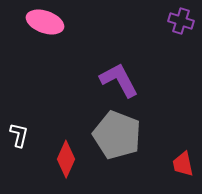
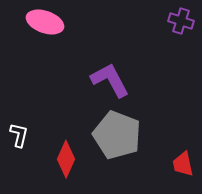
purple L-shape: moved 9 px left
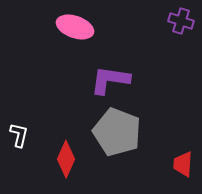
pink ellipse: moved 30 px right, 5 px down
purple L-shape: rotated 54 degrees counterclockwise
gray pentagon: moved 3 px up
red trapezoid: rotated 16 degrees clockwise
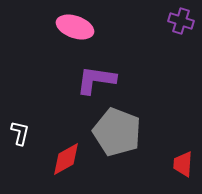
purple L-shape: moved 14 px left
white L-shape: moved 1 px right, 2 px up
red diamond: rotated 36 degrees clockwise
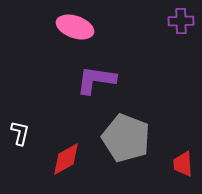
purple cross: rotated 20 degrees counterclockwise
gray pentagon: moved 9 px right, 6 px down
red trapezoid: rotated 8 degrees counterclockwise
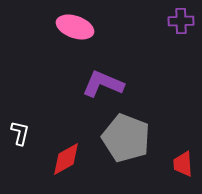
purple L-shape: moved 7 px right, 4 px down; rotated 15 degrees clockwise
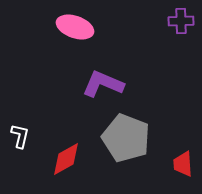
white L-shape: moved 3 px down
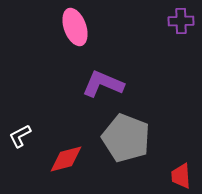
pink ellipse: rotated 51 degrees clockwise
white L-shape: rotated 130 degrees counterclockwise
red diamond: rotated 15 degrees clockwise
red trapezoid: moved 2 px left, 12 px down
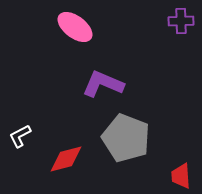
pink ellipse: rotated 33 degrees counterclockwise
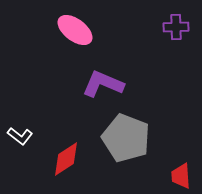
purple cross: moved 5 px left, 6 px down
pink ellipse: moved 3 px down
white L-shape: rotated 115 degrees counterclockwise
red diamond: rotated 18 degrees counterclockwise
